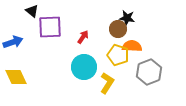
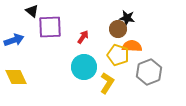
blue arrow: moved 1 px right, 2 px up
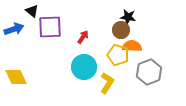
black star: moved 1 px right, 1 px up
brown circle: moved 3 px right, 1 px down
blue arrow: moved 11 px up
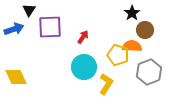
black triangle: moved 3 px left, 1 px up; rotated 24 degrees clockwise
black star: moved 4 px right, 4 px up; rotated 28 degrees clockwise
brown circle: moved 24 px right
yellow L-shape: moved 1 px left, 1 px down
